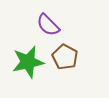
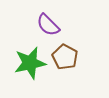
green star: moved 2 px right, 1 px down
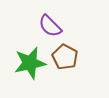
purple semicircle: moved 2 px right, 1 px down
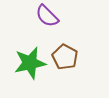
purple semicircle: moved 3 px left, 10 px up
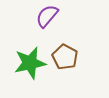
purple semicircle: rotated 85 degrees clockwise
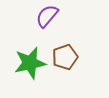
brown pentagon: rotated 25 degrees clockwise
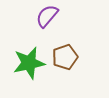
green star: moved 1 px left
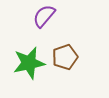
purple semicircle: moved 3 px left
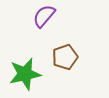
green star: moved 4 px left, 11 px down
